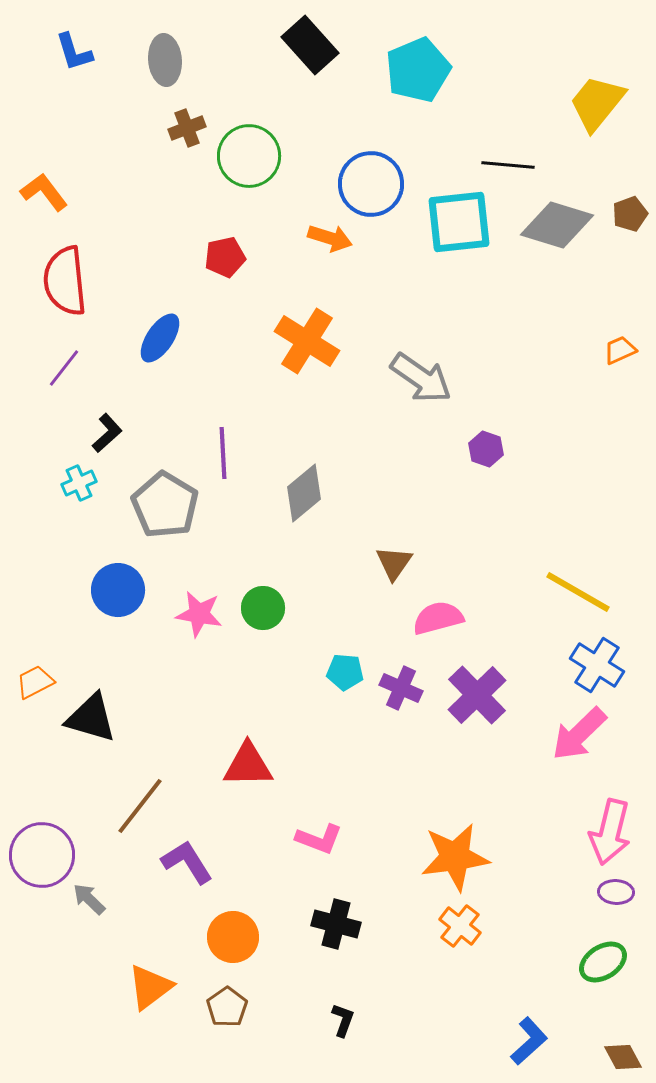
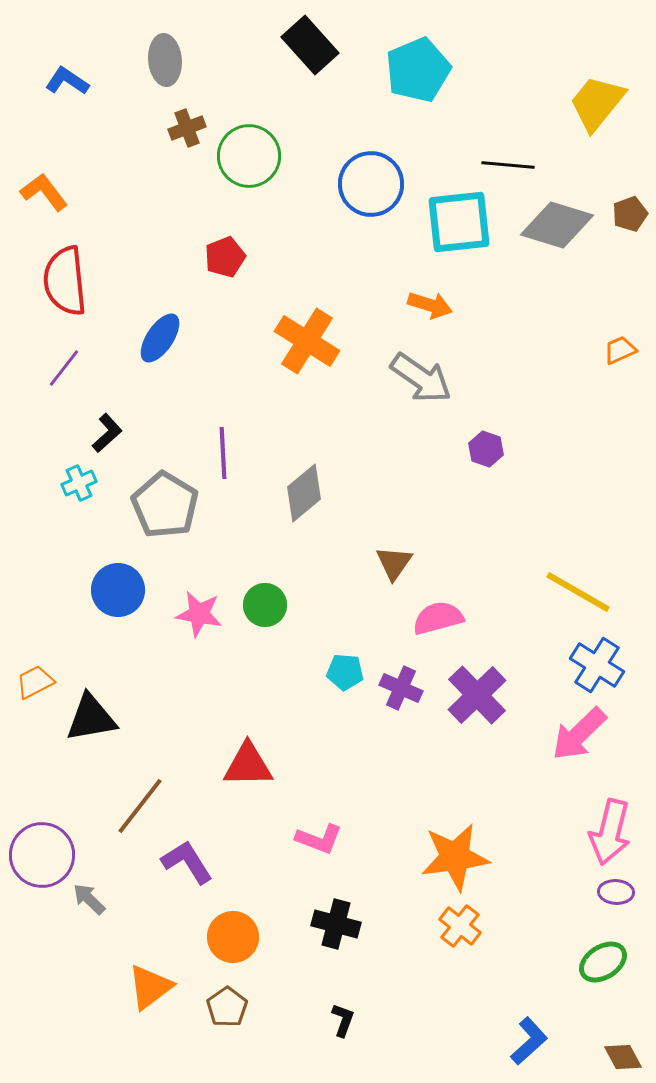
blue L-shape at (74, 52): moved 7 px left, 29 px down; rotated 141 degrees clockwise
orange arrow at (330, 238): moved 100 px right, 67 px down
red pentagon at (225, 257): rotated 9 degrees counterclockwise
green circle at (263, 608): moved 2 px right, 3 px up
black triangle at (91, 718): rotated 26 degrees counterclockwise
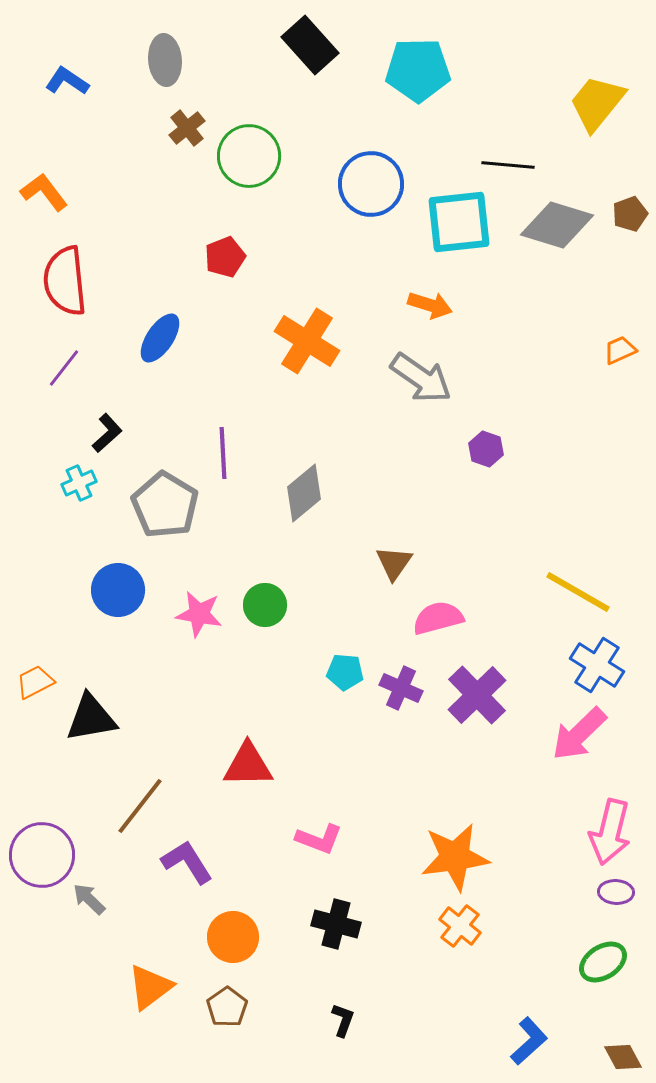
cyan pentagon at (418, 70): rotated 22 degrees clockwise
brown cross at (187, 128): rotated 18 degrees counterclockwise
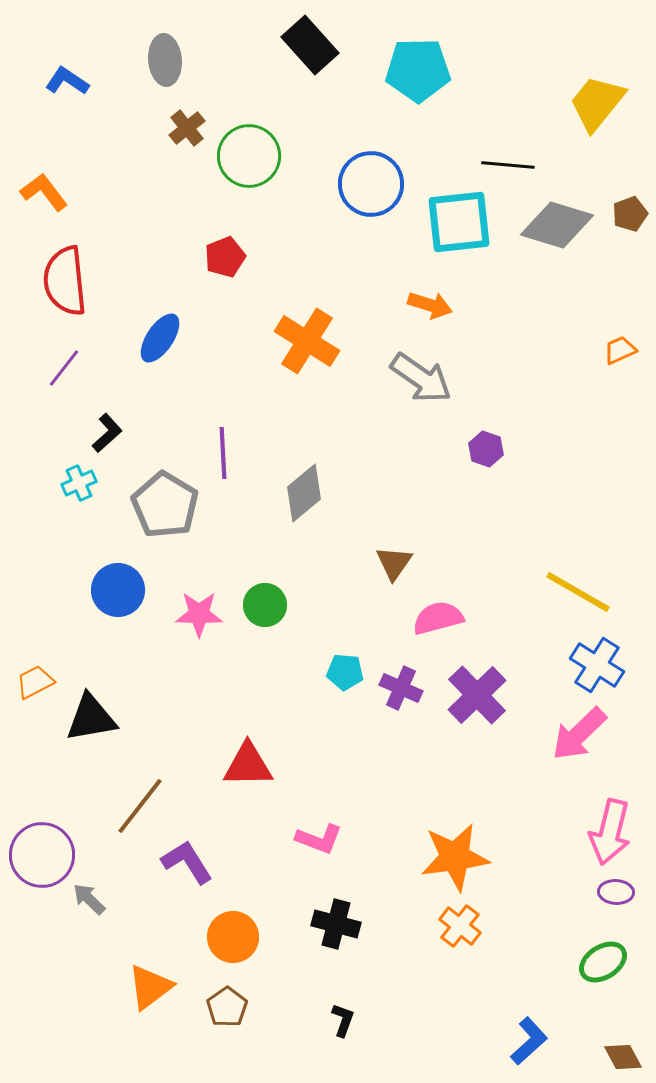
pink star at (199, 614): rotated 9 degrees counterclockwise
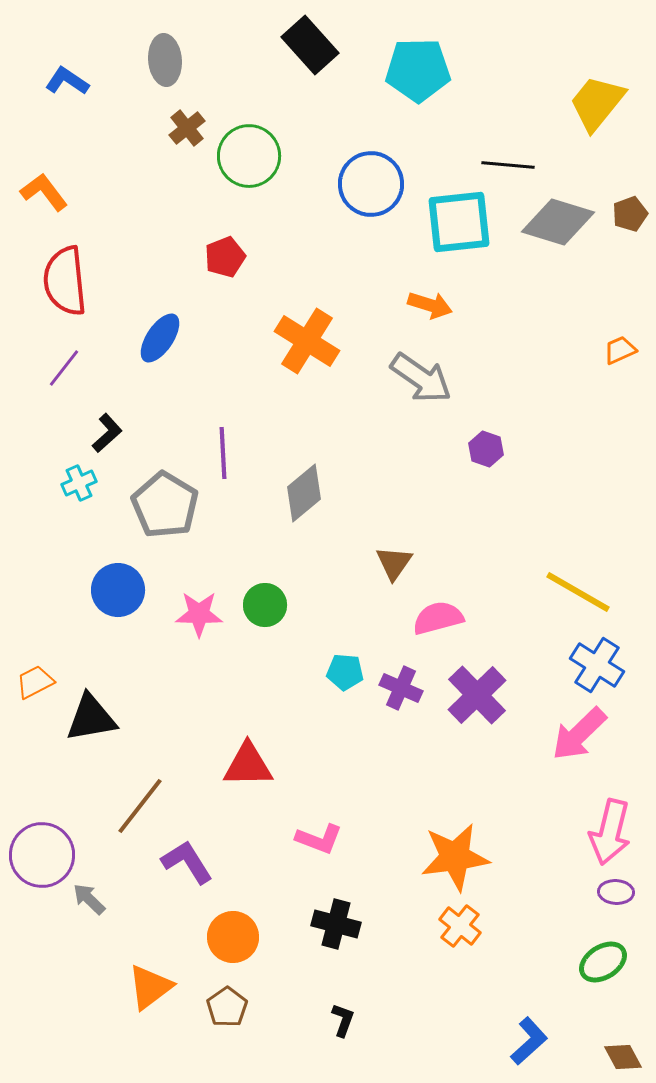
gray diamond at (557, 225): moved 1 px right, 3 px up
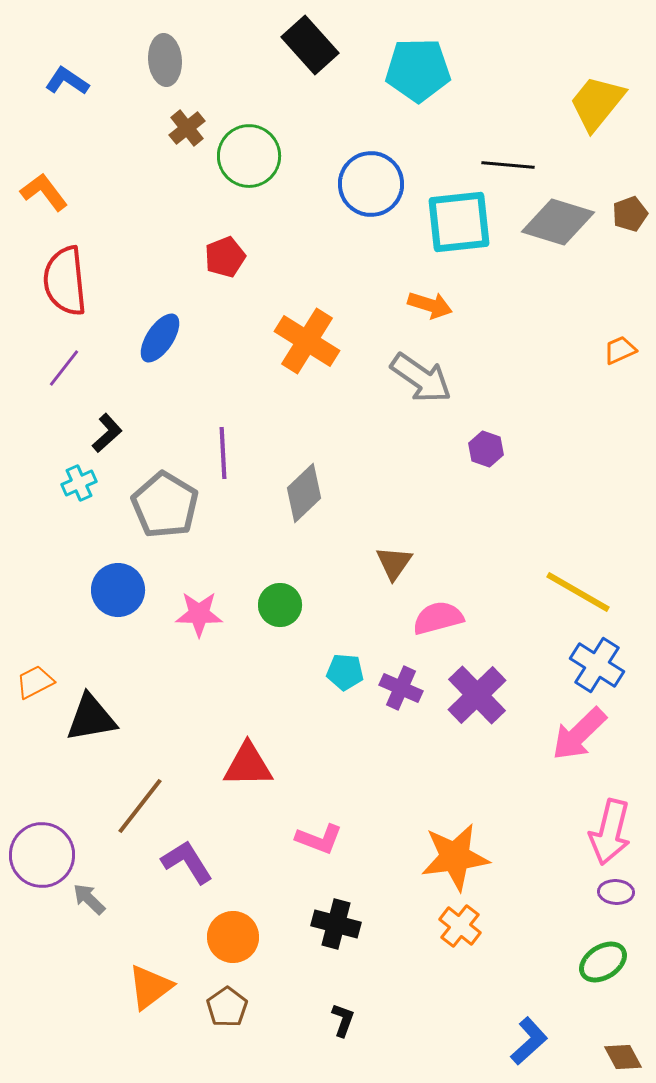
gray diamond at (304, 493): rotated 4 degrees counterclockwise
green circle at (265, 605): moved 15 px right
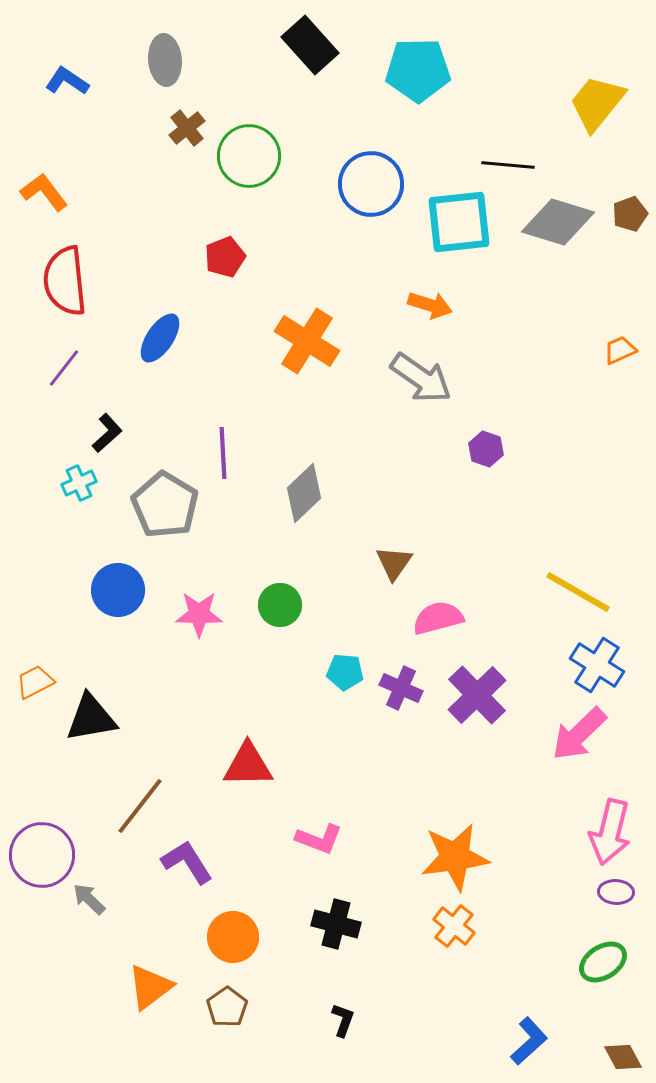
orange cross at (460, 926): moved 6 px left
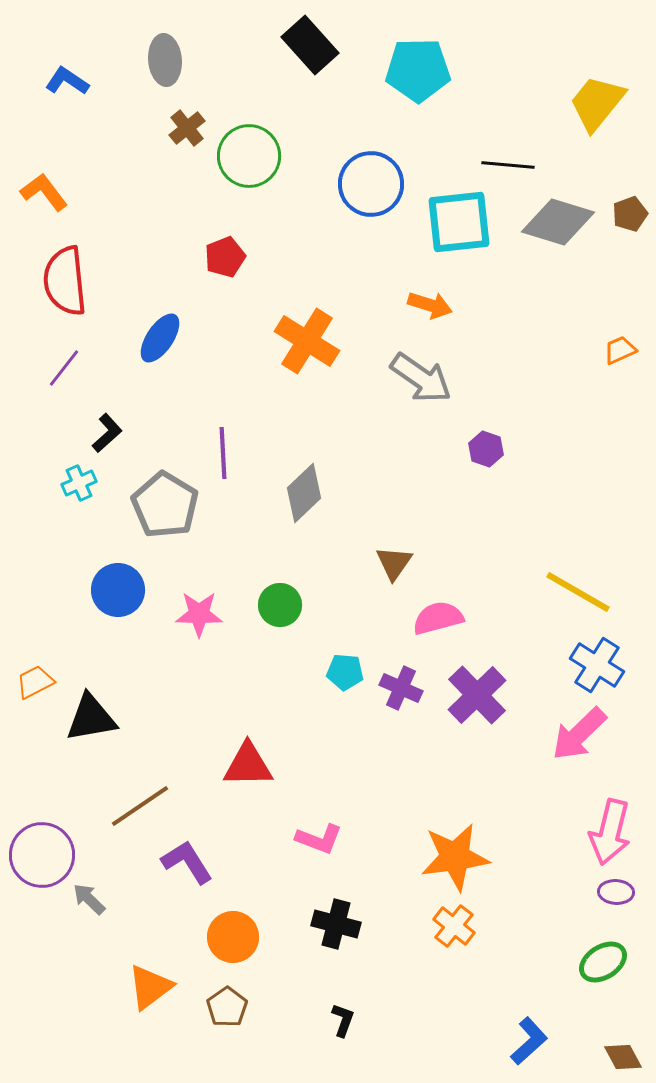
brown line at (140, 806): rotated 18 degrees clockwise
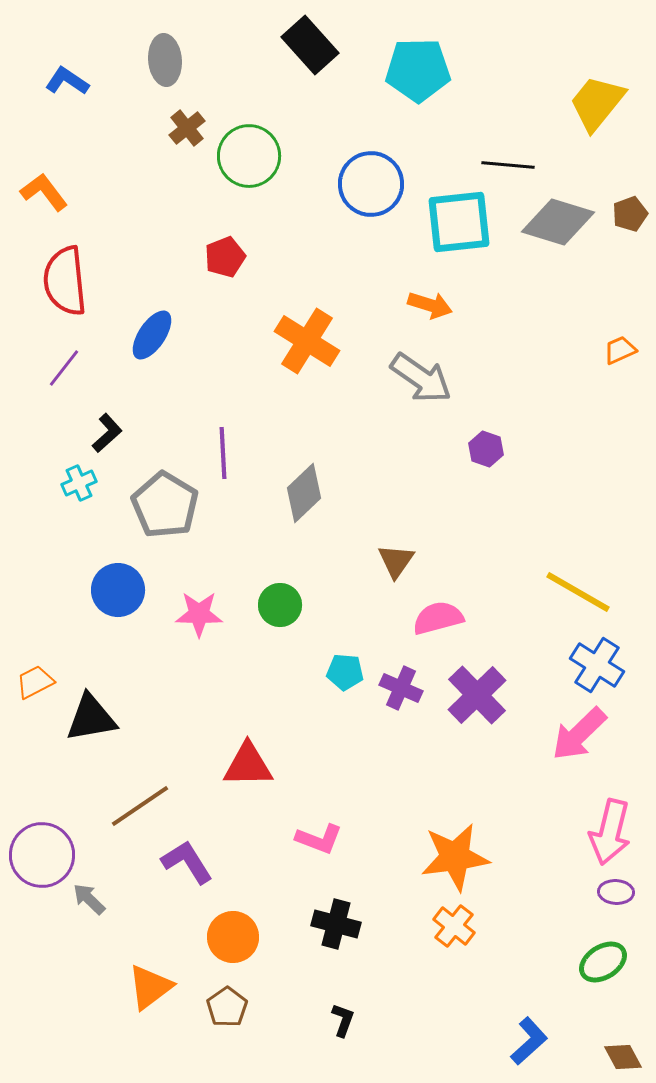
blue ellipse at (160, 338): moved 8 px left, 3 px up
brown triangle at (394, 563): moved 2 px right, 2 px up
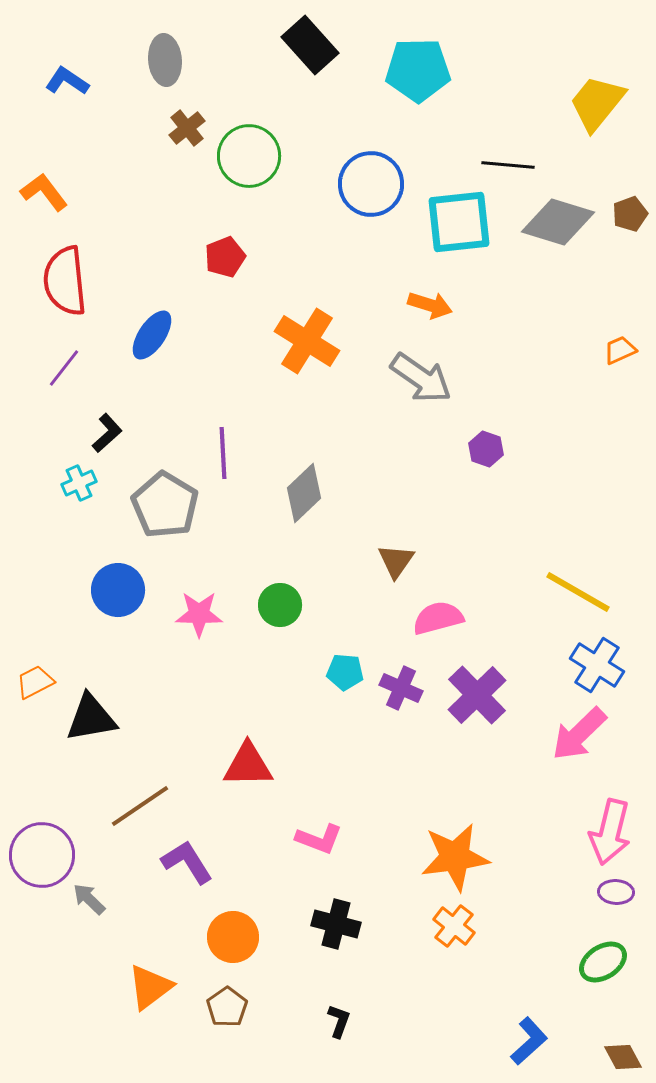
black L-shape at (343, 1020): moved 4 px left, 1 px down
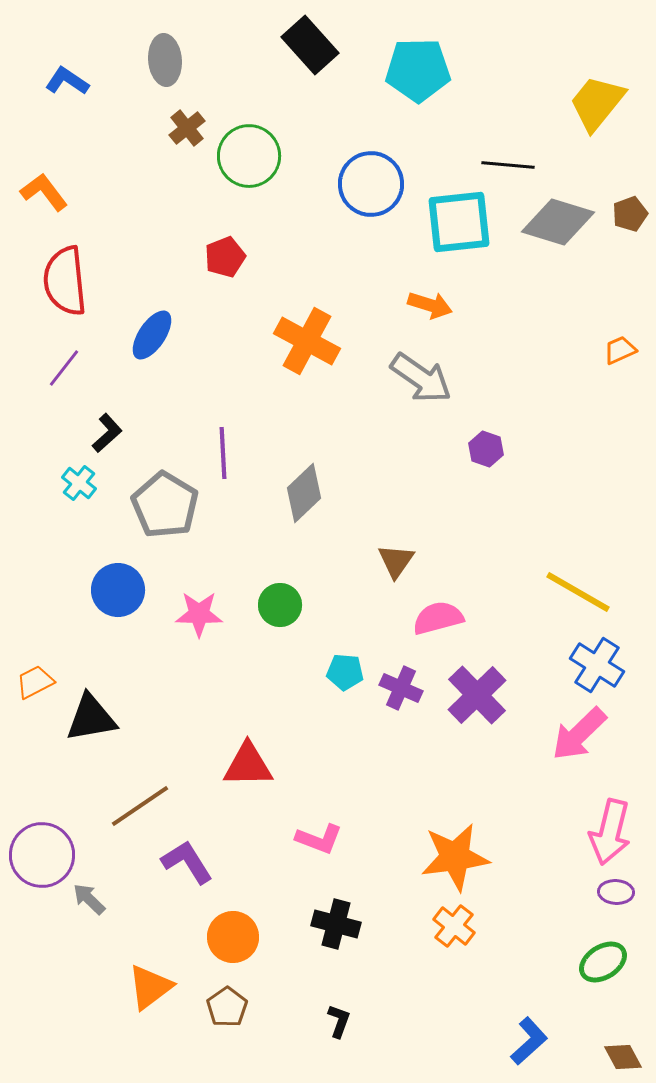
orange cross at (307, 341): rotated 4 degrees counterclockwise
cyan cross at (79, 483): rotated 28 degrees counterclockwise
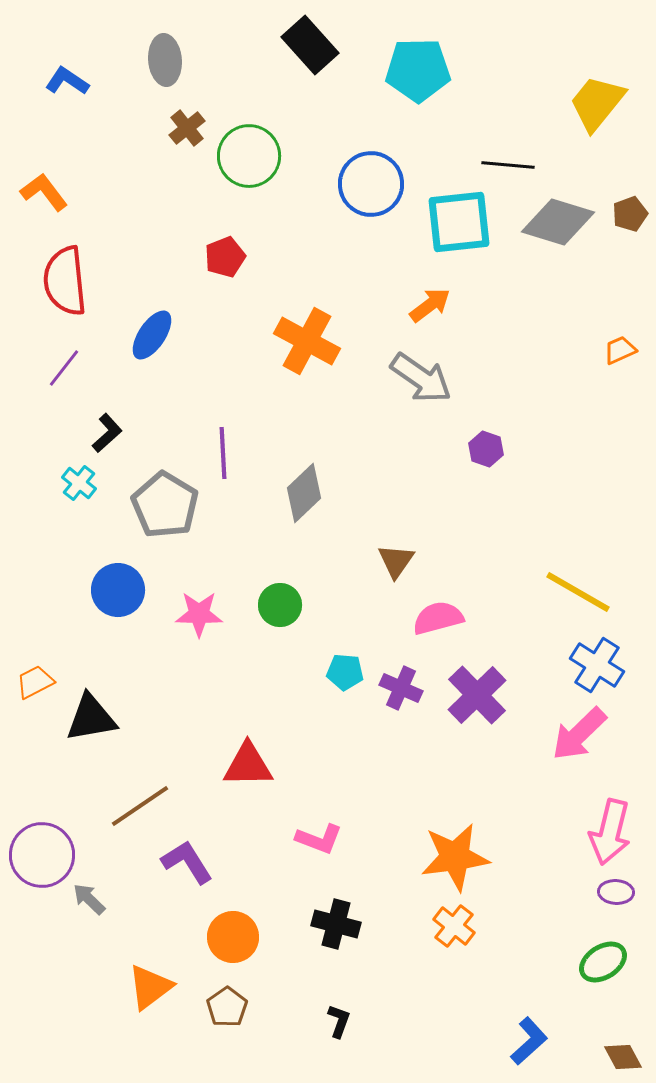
orange arrow at (430, 305): rotated 54 degrees counterclockwise
